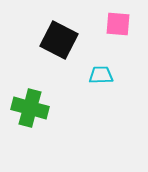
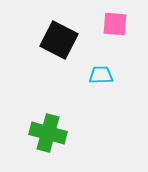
pink square: moved 3 px left
green cross: moved 18 px right, 25 px down
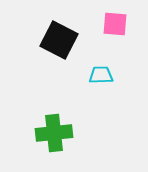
green cross: moved 6 px right; rotated 21 degrees counterclockwise
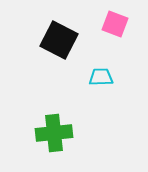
pink square: rotated 16 degrees clockwise
cyan trapezoid: moved 2 px down
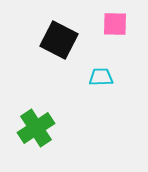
pink square: rotated 20 degrees counterclockwise
green cross: moved 18 px left, 5 px up; rotated 27 degrees counterclockwise
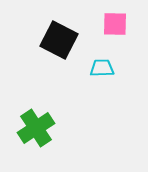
cyan trapezoid: moved 1 px right, 9 px up
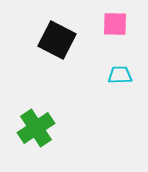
black square: moved 2 px left
cyan trapezoid: moved 18 px right, 7 px down
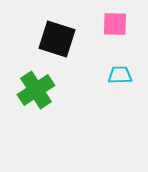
black square: moved 1 px up; rotated 9 degrees counterclockwise
green cross: moved 38 px up
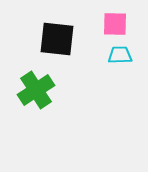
black square: rotated 12 degrees counterclockwise
cyan trapezoid: moved 20 px up
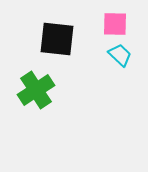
cyan trapezoid: rotated 45 degrees clockwise
